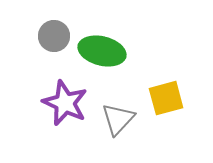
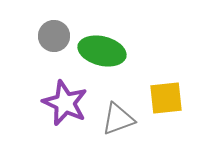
yellow square: rotated 9 degrees clockwise
gray triangle: rotated 27 degrees clockwise
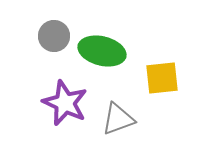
yellow square: moved 4 px left, 20 px up
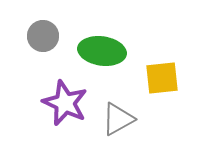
gray circle: moved 11 px left
green ellipse: rotated 6 degrees counterclockwise
gray triangle: rotated 9 degrees counterclockwise
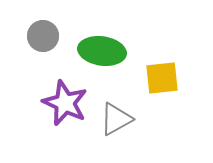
gray triangle: moved 2 px left
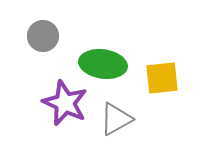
green ellipse: moved 1 px right, 13 px down
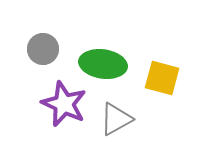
gray circle: moved 13 px down
yellow square: rotated 21 degrees clockwise
purple star: moved 1 px left, 1 px down
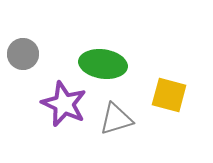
gray circle: moved 20 px left, 5 px down
yellow square: moved 7 px right, 17 px down
gray triangle: rotated 12 degrees clockwise
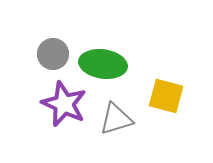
gray circle: moved 30 px right
yellow square: moved 3 px left, 1 px down
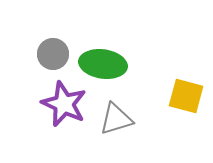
yellow square: moved 20 px right
